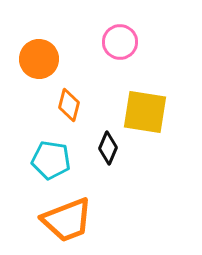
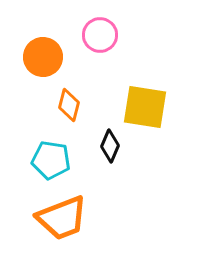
pink circle: moved 20 px left, 7 px up
orange circle: moved 4 px right, 2 px up
yellow square: moved 5 px up
black diamond: moved 2 px right, 2 px up
orange trapezoid: moved 5 px left, 2 px up
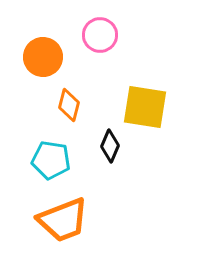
orange trapezoid: moved 1 px right, 2 px down
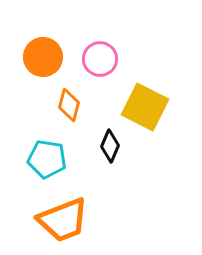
pink circle: moved 24 px down
yellow square: rotated 18 degrees clockwise
cyan pentagon: moved 4 px left, 1 px up
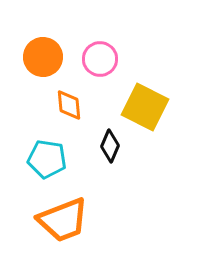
orange diamond: rotated 20 degrees counterclockwise
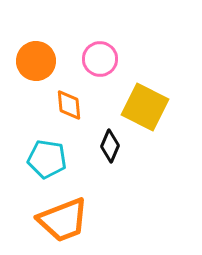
orange circle: moved 7 px left, 4 px down
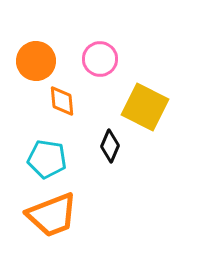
orange diamond: moved 7 px left, 4 px up
orange trapezoid: moved 11 px left, 5 px up
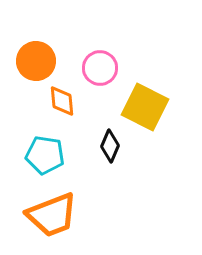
pink circle: moved 9 px down
cyan pentagon: moved 2 px left, 4 px up
